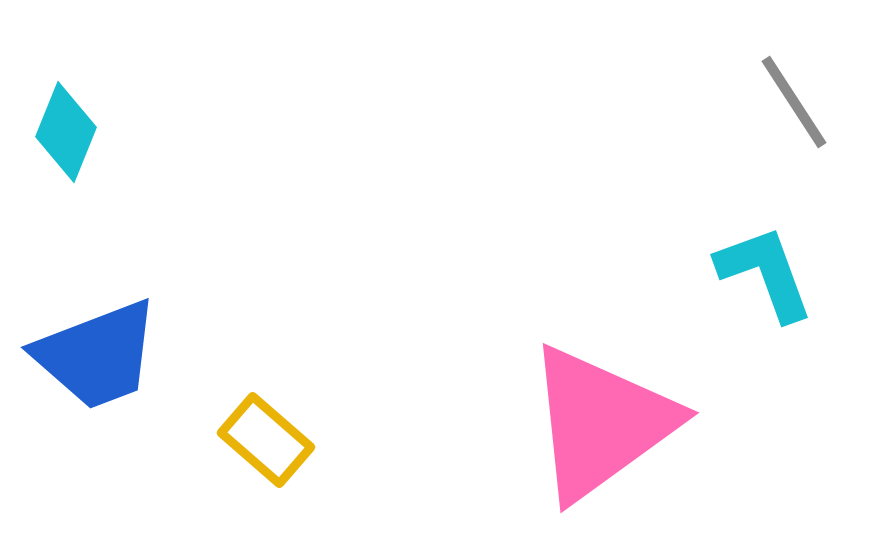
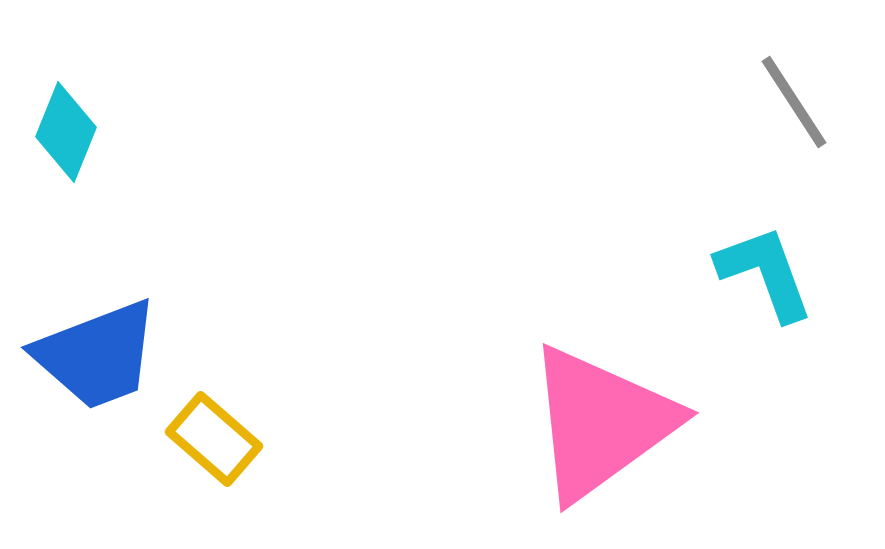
yellow rectangle: moved 52 px left, 1 px up
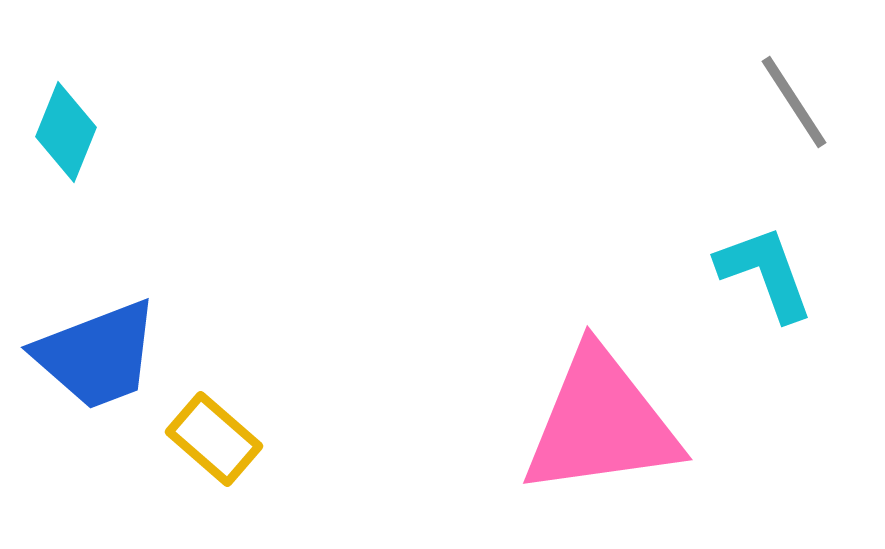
pink triangle: rotated 28 degrees clockwise
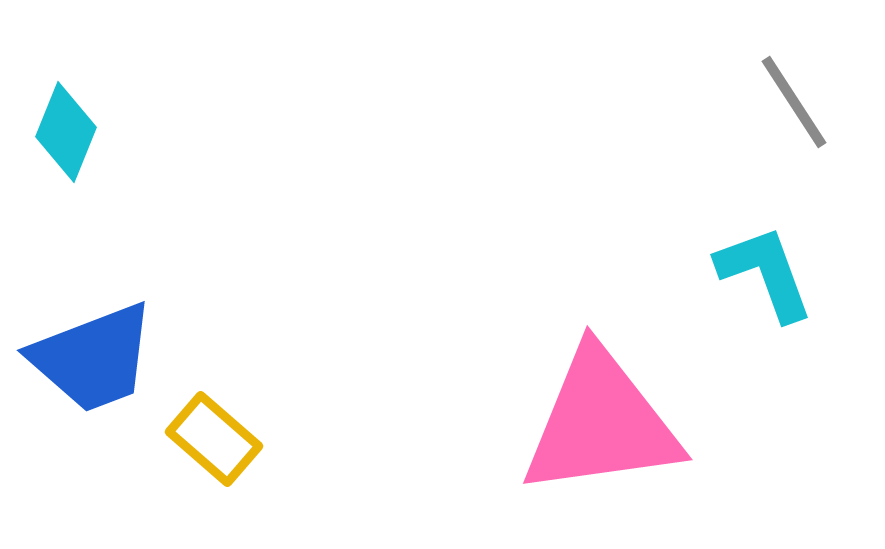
blue trapezoid: moved 4 px left, 3 px down
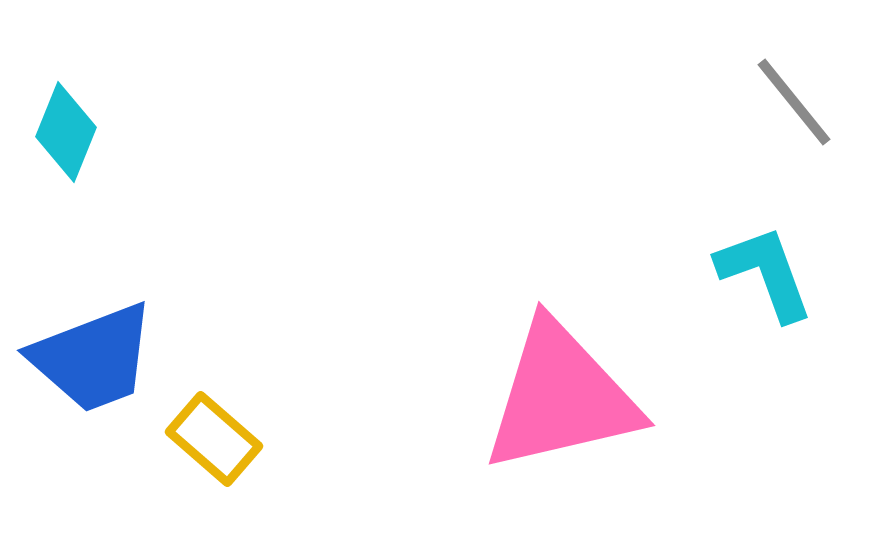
gray line: rotated 6 degrees counterclockwise
pink triangle: moved 40 px left, 26 px up; rotated 5 degrees counterclockwise
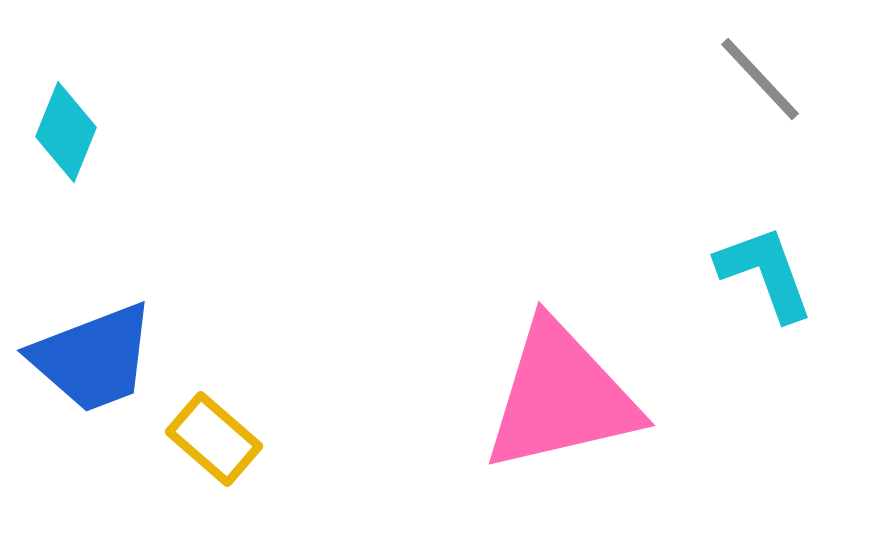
gray line: moved 34 px left, 23 px up; rotated 4 degrees counterclockwise
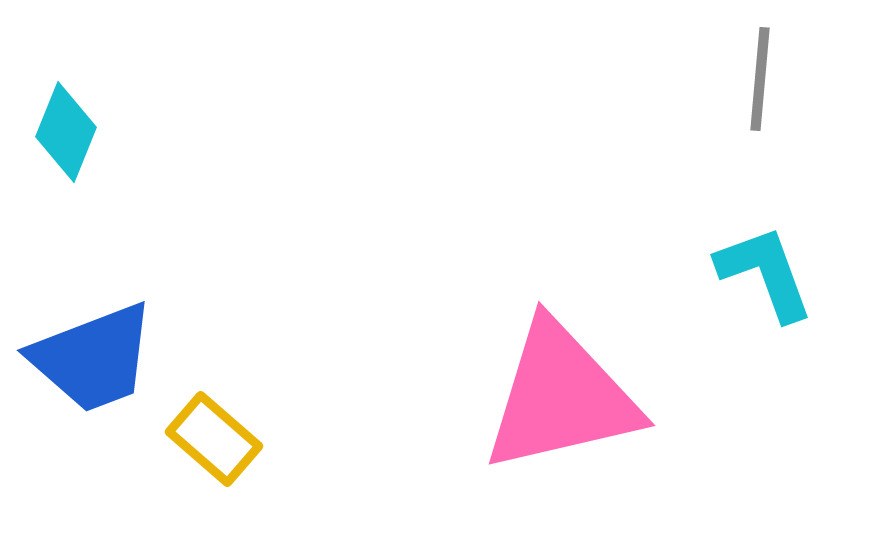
gray line: rotated 48 degrees clockwise
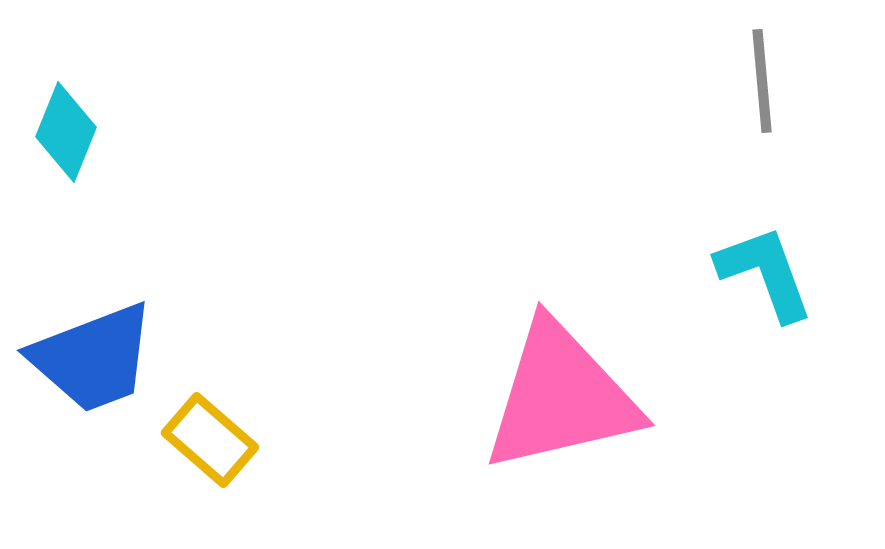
gray line: moved 2 px right, 2 px down; rotated 10 degrees counterclockwise
yellow rectangle: moved 4 px left, 1 px down
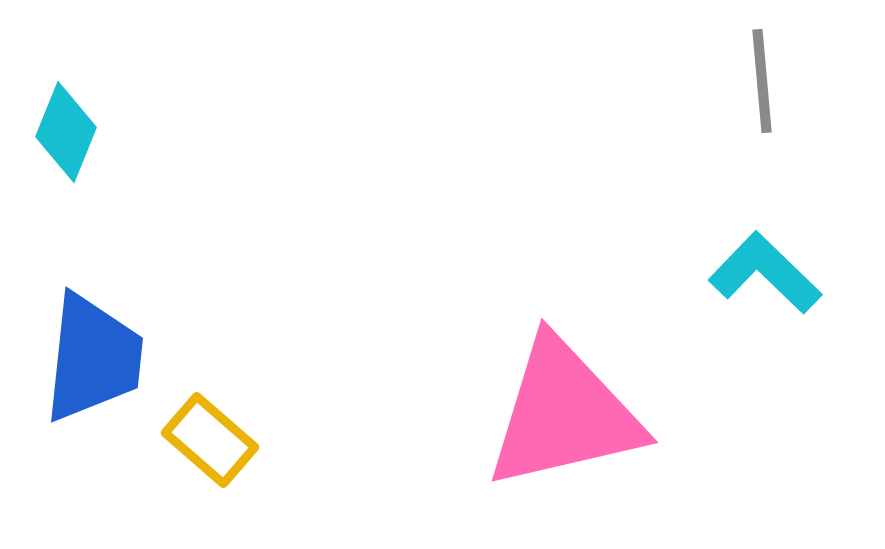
cyan L-shape: rotated 26 degrees counterclockwise
blue trapezoid: rotated 63 degrees counterclockwise
pink triangle: moved 3 px right, 17 px down
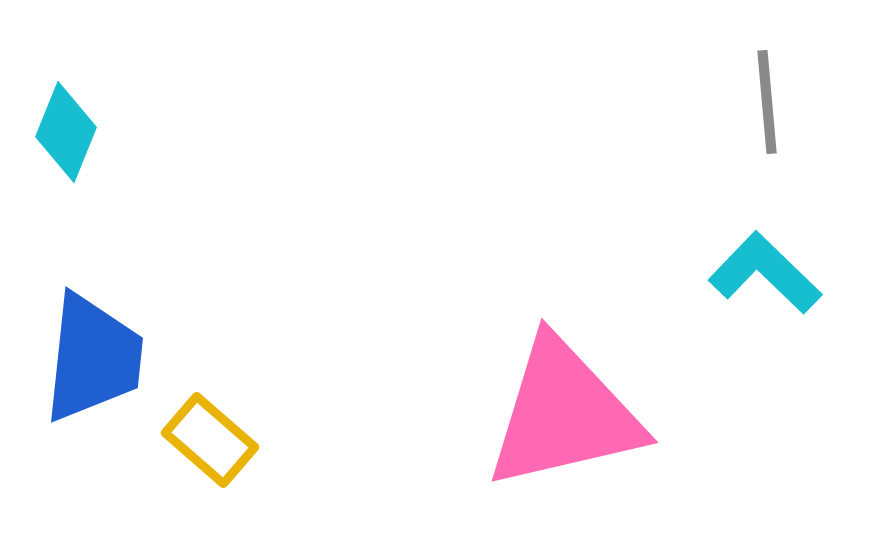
gray line: moved 5 px right, 21 px down
